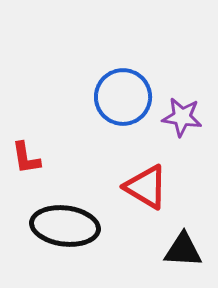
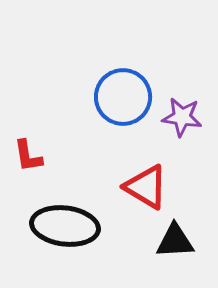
red L-shape: moved 2 px right, 2 px up
black triangle: moved 8 px left, 9 px up; rotated 6 degrees counterclockwise
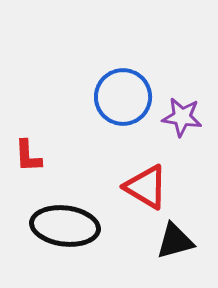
red L-shape: rotated 6 degrees clockwise
black triangle: rotated 12 degrees counterclockwise
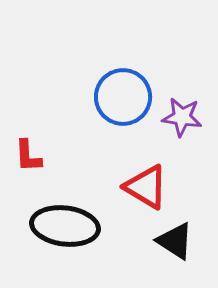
black triangle: rotated 48 degrees clockwise
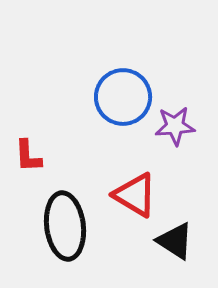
purple star: moved 7 px left, 9 px down; rotated 12 degrees counterclockwise
red triangle: moved 11 px left, 8 px down
black ellipse: rotated 76 degrees clockwise
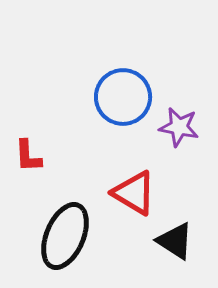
purple star: moved 4 px right, 1 px down; rotated 15 degrees clockwise
red triangle: moved 1 px left, 2 px up
black ellipse: moved 10 px down; rotated 30 degrees clockwise
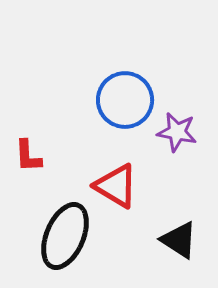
blue circle: moved 2 px right, 3 px down
purple star: moved 2 px left, 5 px down
red triangle: moved 18 px left, 7 px up
black triangle: moved 4 px right, 1 px up
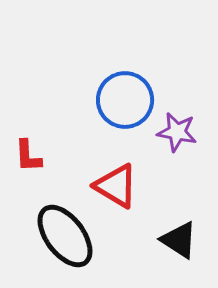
black ellipse: rotated 60 degrees counterclockwise
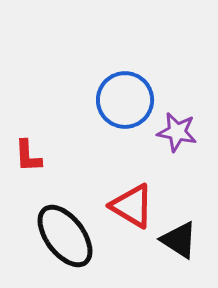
red triangle: moved 16 px right, 20 px down
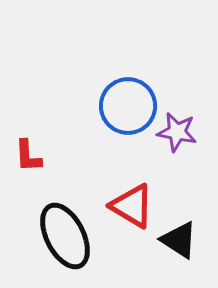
blue circle: moved 3 px right, 6 px down
black ellipse: rotated 10 degrees clockwise
